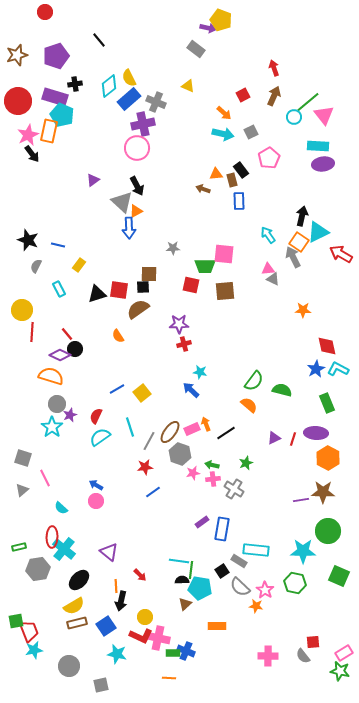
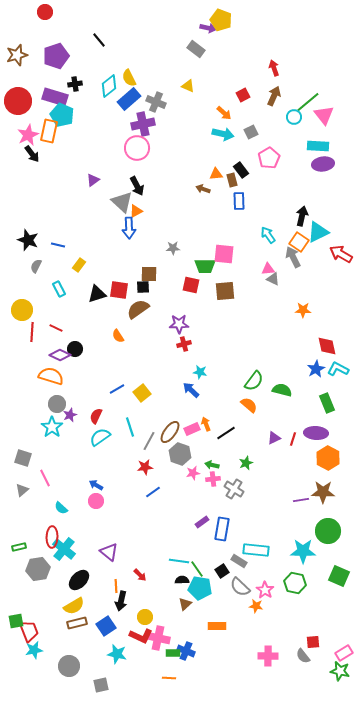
red line at (67, 334): moved 11 px left, 6 px up; rotated 24 degrees counterclockwise
green line at (191, 570): moved 6 px right, 1 px up; rotated 42 degrees counterclockwise
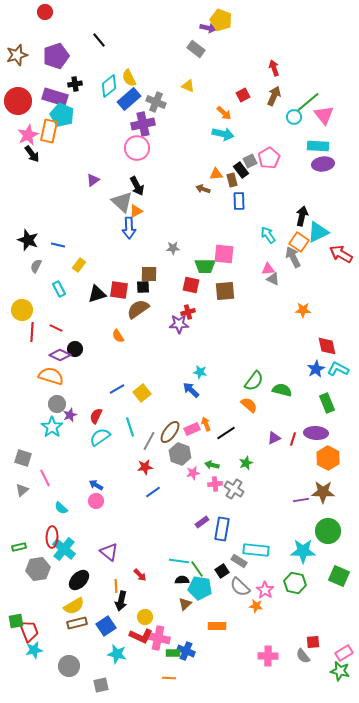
gray square at (251, 132): moved 1 px left, 29 px down
red cross at (184, 344): moved 4 px right, 32 px up
pink cross at (213, 479): moved 2 px right, 5 px down
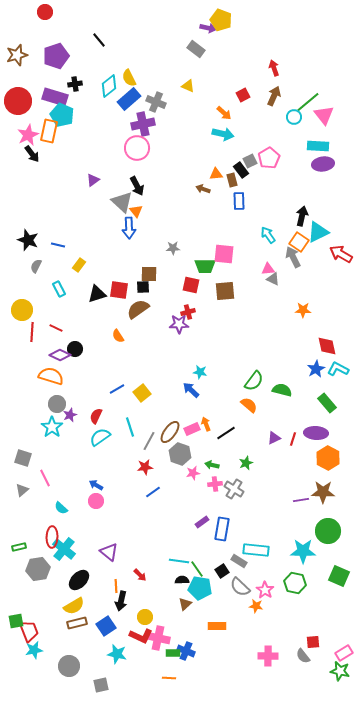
orange triangle at (136, 211): rotated 40 degrees counterclockwise
green rectangle at (327, 403): rotated 18 degrees counterclockwise
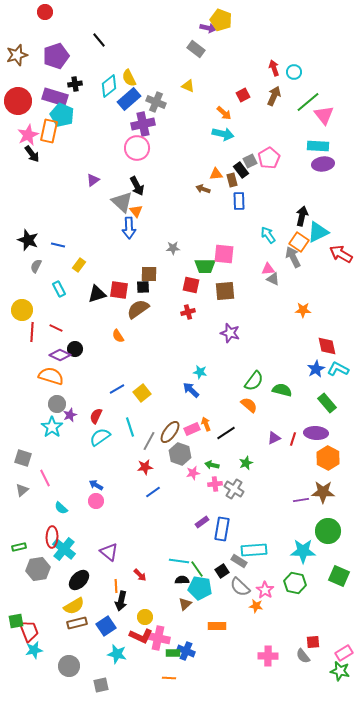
cyan circle at (294, 117): moved 45 px up
purple star at (179, 324): moved 51 px right, 9 px down; rotated 18 degrees clockwise
cyan rectangle at (256, 550): moved 2 px left; rotated 10 degrees counterclockwise
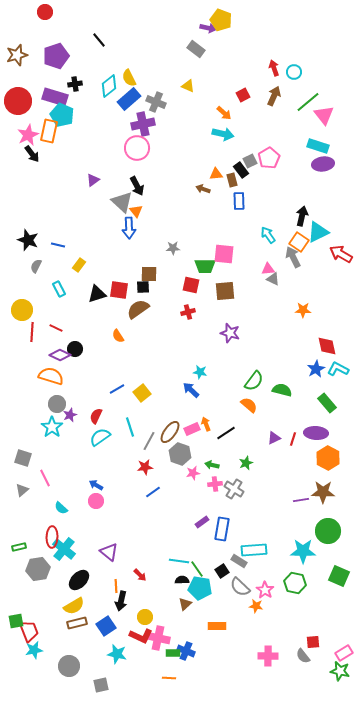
cyan rectangle at (318, 146): rotated 15 degrees clockwise
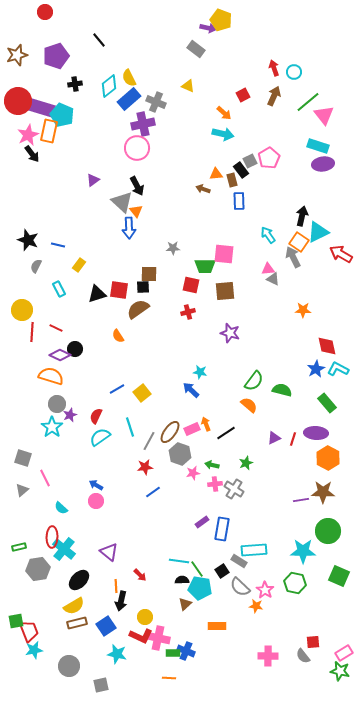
purple rectangle at (55, 97): moved 13 px left, 11 px down
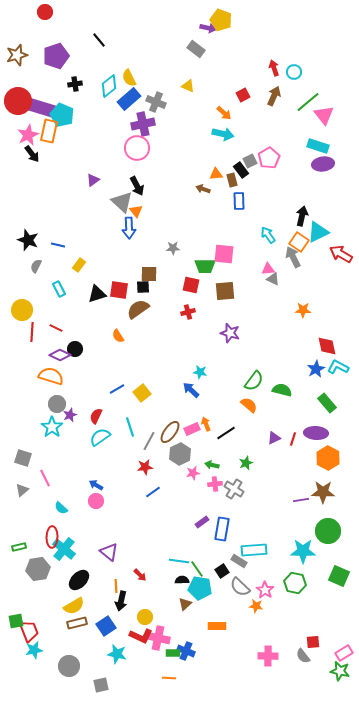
cyan L-shape at (338, 369): moved 2 px up
gray hexagon at (180, 454): rotated 15 degrees clockwise
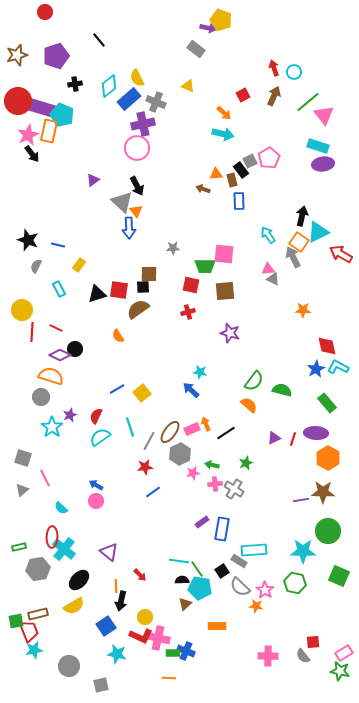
yellow semicircle at (129, 78): moved 8 px right
gray circle at (57, 404): moved 16 px left, 7 px up
brown rectangle at (77, 623): moved 39 px left, 9 px up
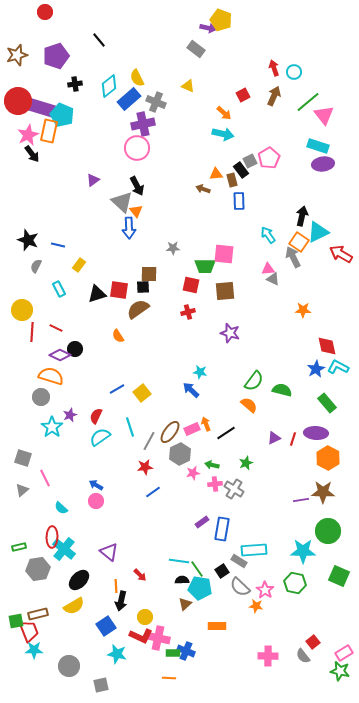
red square at (313, 642): rotated 32 degrees counterclockwise
cyan star at (34, 650): rotated 12 degrees clockwise
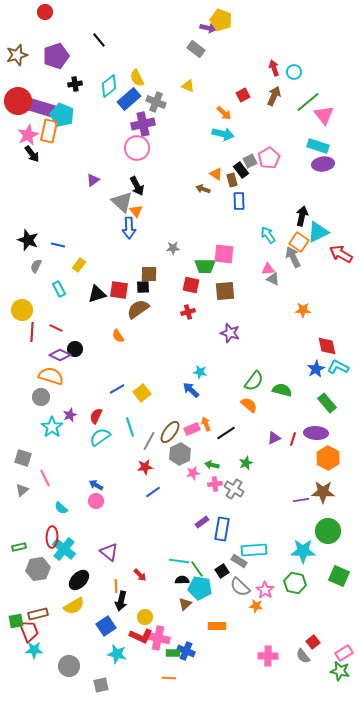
orange triangle at (216, 174): rotated 40 degrees clockwise
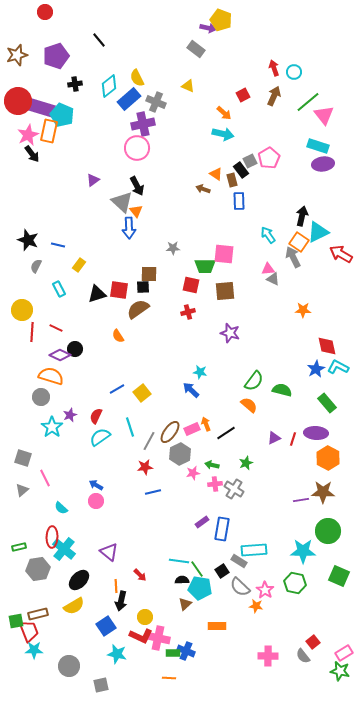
blue line at (153, 492): rotated 21 degrees clockwise
